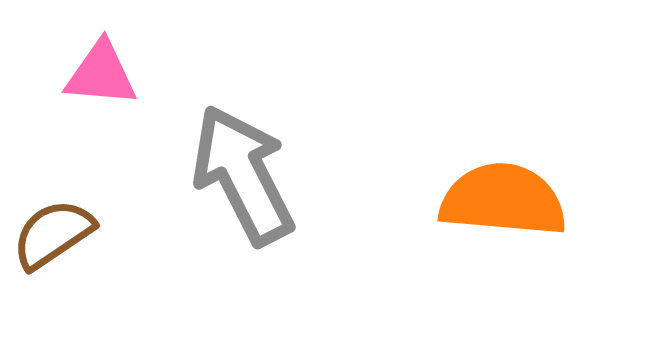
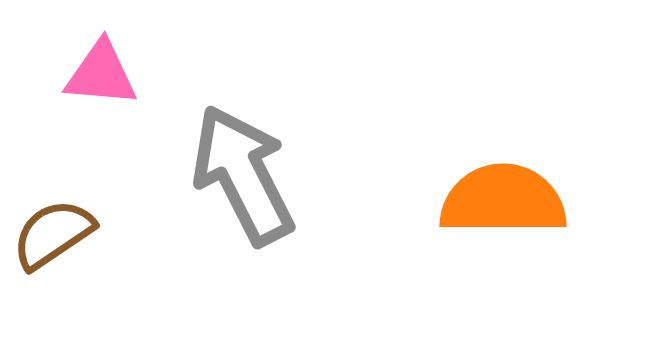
orange semicircle: rotated 5 degrees counterclockwise
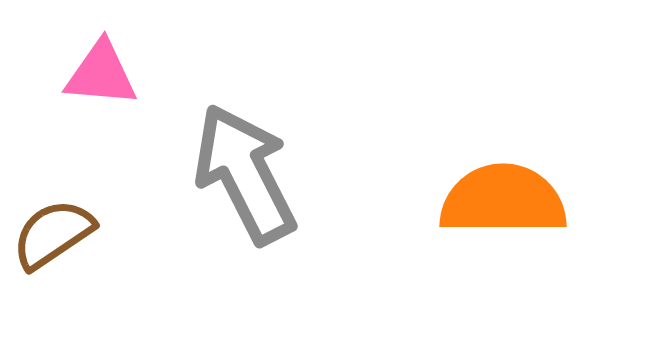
gray arrow: moved 2 px right, 1 px up
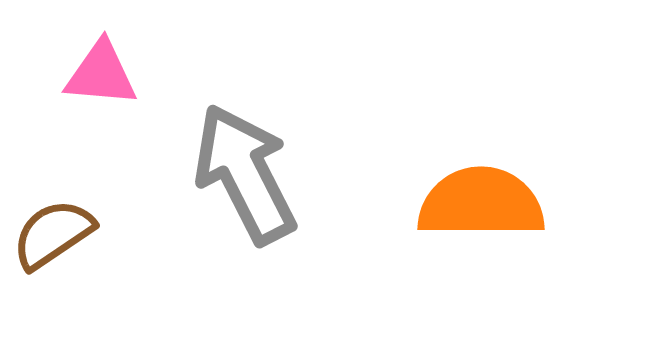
orange semicircle: moved 22 px left, 3 px down
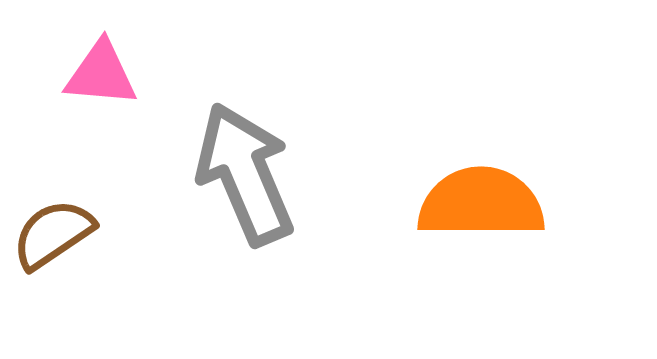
gray arrow: rotated 4 degrees clockwise
